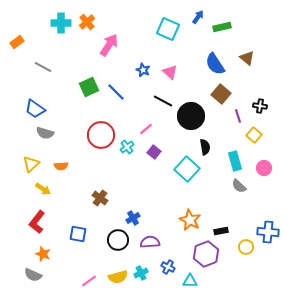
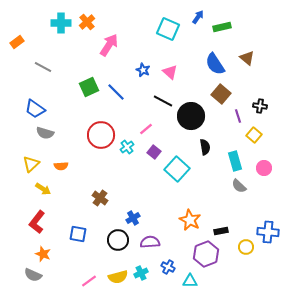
cyan square at (187, 169): moved 10 px left
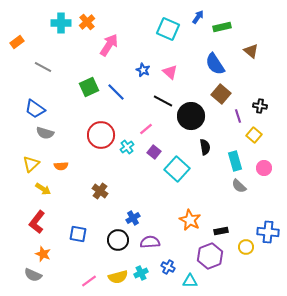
brown triangle at (247, 58): moved 4 px right, 7 px up
brown cross at (100, 198): moved 7 px up
purple hexagon at (206, 254): moved 4 px right, 2 px down
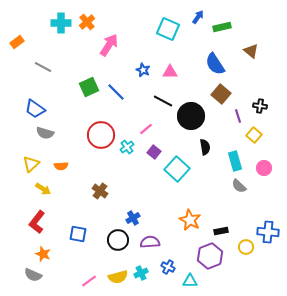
pink triangle at (170, 72): rotated 42 degrees counterclockwise
